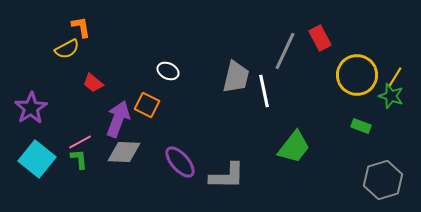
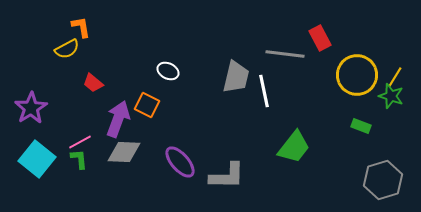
gray line: moved 3 px down; rotated 72 degrees clockwise
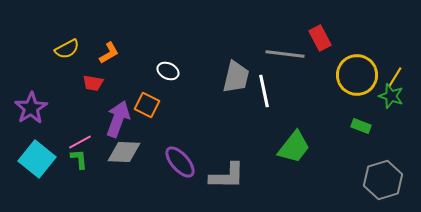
orange L-shape: moved 28 px right, 26 px down; rotated 70 degrees clockwise
red trapezoid: rotated 30 degrees counterclockwise
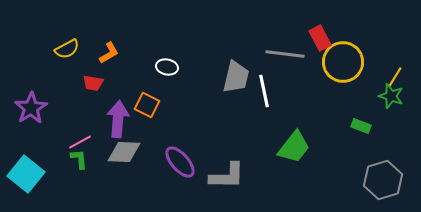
white ellipse: moved 1 px left, 4 px up; rotated 15 degrees counterclockwise
yellow circle: moved 14 px left, 13 px up
purple arrow: rotated 15 degrees counterclockwise
cyan square: moved 11 px left, 15 px down
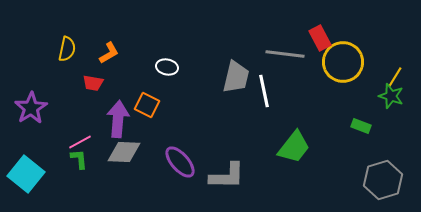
yellow semicircle: rotated 50 degrees counterclockwise
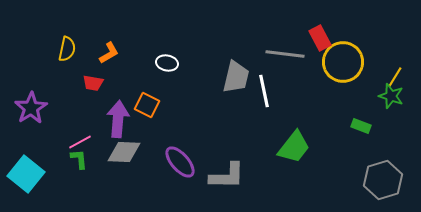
white ellipse: moved 4 px up
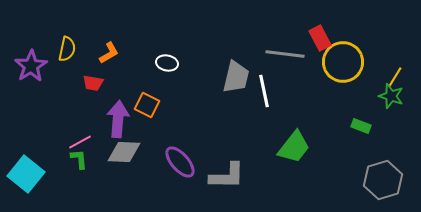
purple star: moved 42 px up
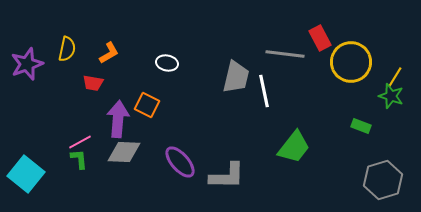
yellow circle: moved 8 px right
purple star: moved 4 px left, 2 px up; rotated 12 degrees clockwise
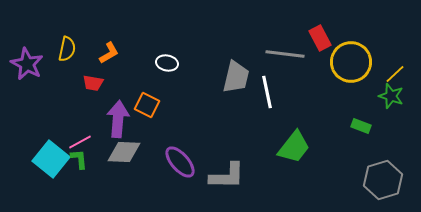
purple star: rotated 24 degrees counterclockwise
yellow line: moved 3 px up; rotated 15 degrees clockwise
white line: moved 3 px right, 1 px down
cyan square: moved 25 px right, 15 px up
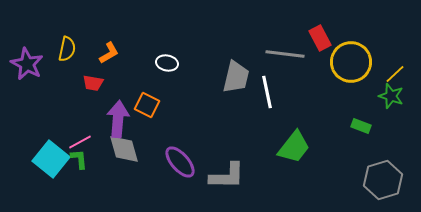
gray diamond: moved 3 px up; rotated 72 degrees clockwise
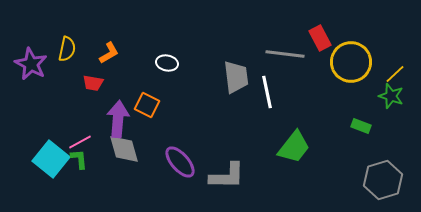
purple star: moved 4 px right
gray trapezoid: rotated 20 degrees counterclockwise
